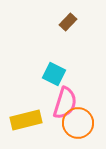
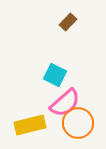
cyan square: moved 1 px right, 1 px down
pink semicircle: rotated 32 degrees clockwise
yellow rectangle: moved 4 px right, 5 px down
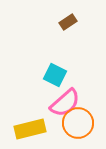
brown rectangle: rotated 12 degrees clockwise
yellow rectangle: moved 4 px down
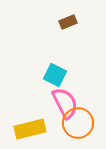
brown rectangle: rotated 12 degrees clockwise
pink semicircle: rotated 76 degrees counterclockwise
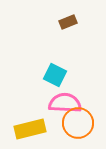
pink semicircle: rotated 60 degrees counterclockwise
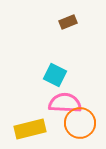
orange circle: moved 2 px right
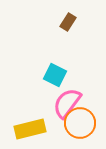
brown rectangle: rotated 36 degrees counterclockwise
pink semicircle: moved 2 px right; rotated 56 degrees counterclockwise
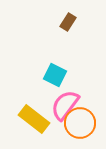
pink semicircle: moved 2 px left, 2 px down
yellow rectangle: moved 4 px right, 10 px up; rotated 52 degrees clockwise
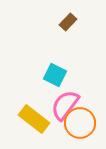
brown rectangle: rotated 12 degrees clockwise
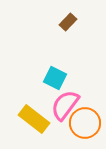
cyan square: moved 3 px down
orange circle: moved 5 px right
